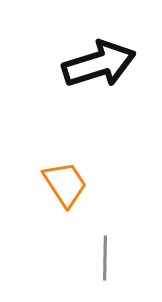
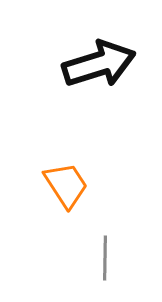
orange trapezoid: moved 1 px right, 1 px down
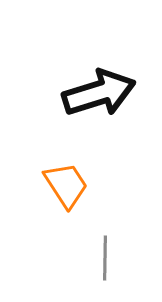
black arrow: moved 29 px down
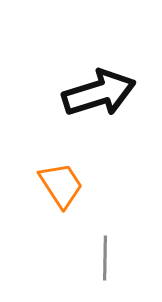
orange trapezoid: moved 5 px left
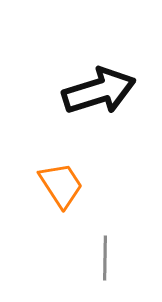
black arrow: moved 2 px up
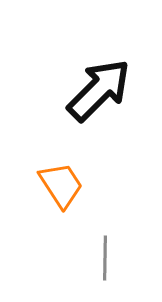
black arrow: moved 1 px up; rotated 28 degrees counterclockwise
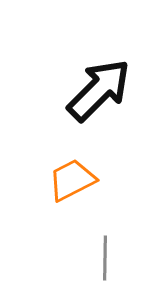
orange trapezoid: moved 11 px right, 5 px up; rotated 84 degrees counterclockwise
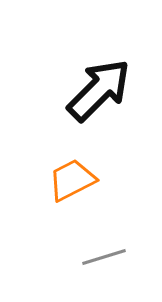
gray line: moved 1 px left, 1 px up; rotated 72 degrees clockwise
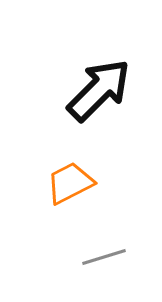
orange trapezoid: moved 2 px left, 3 px down
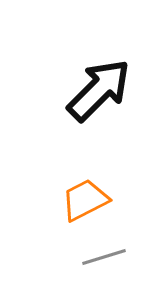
orange trapezoid: moved 15 px right, 17 px down
